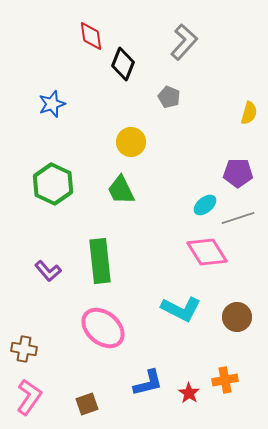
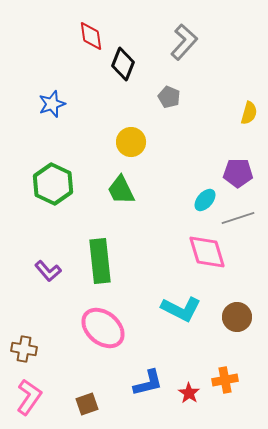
cyan ellipse: moved 5 px up; rotated 10 degrees counterclockwise
pink diamond: rotated 15 degrees clockwise
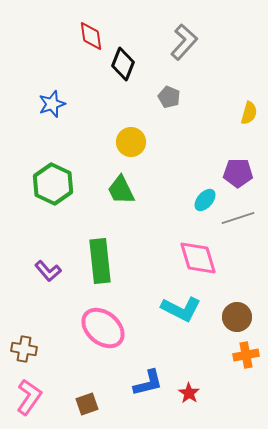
pink diamond: moved 9 px left, 6 px down
orange cross: moved 21 px right, 25 px up
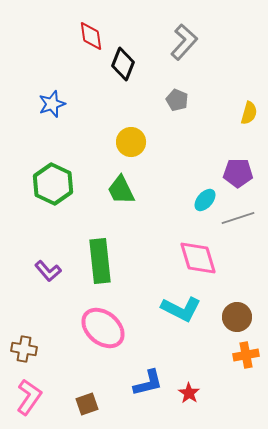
gray pentagon: moved 8 px right, 3 px down
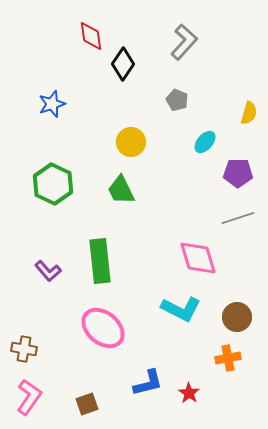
black diamond: rotated 12 degrees clockwise
cyan ellipse: moved 58 px up
orange cross: moved 18 px left, 3 px down
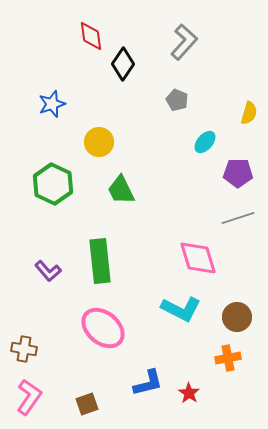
yellow circle: moved 32 px left
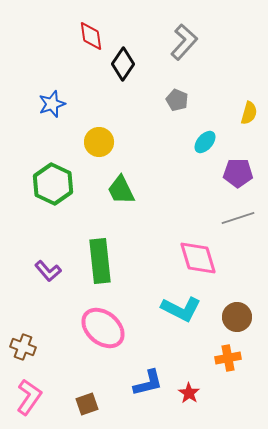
brown cross: moved 1 px left, 2 px up; rotated 10 degrees clockwise
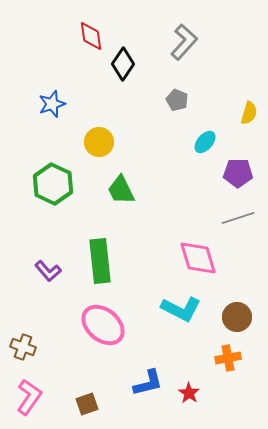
pink ellipse: moved 3 px up
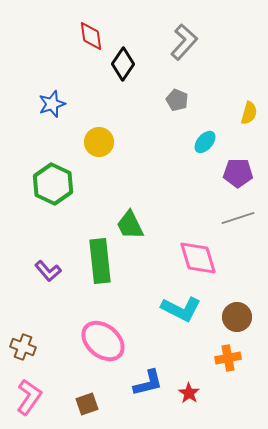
green trapezoid: moved 9 px right, 35 px down
pink ellipse: moved 16 px down
